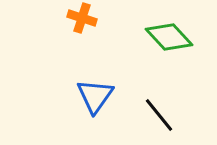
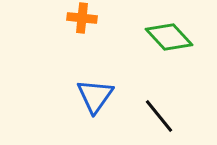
orange cross: rotated 12 degrees counterclockwise
black line: moved 1 px down
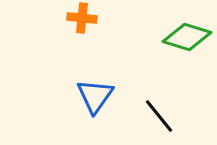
green diamond: moved 18 px right; rotated 30 degrees counterclockwise
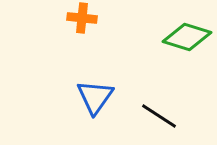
blue triangle: moved 1 px down
black line: rotated 18 degrees counterclockwise
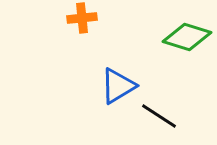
orange cross: rotated 12 degrees counterclockwise
blue triangle: moved 23 px right, 11 px up; rotated 24 degrees clockwise
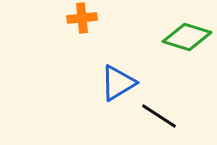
blue triangle: moved 3 px up
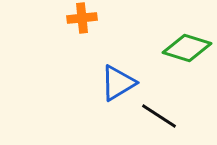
green diamond: moved 11 px down
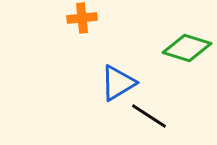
black line: moved 10 px left
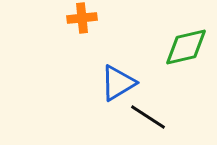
green diamond: moved 1 px left, 1 px up; rotated 30 degrees counterclockwise
black line: moved 1 px left, 1 px down
